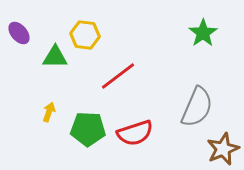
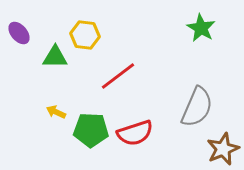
green star: moved 2 px left, 5 px up; rotated 8 degrees counterclockwise
yellow arrow: moved 7 px right; rotated 84 degrees counterclockwise
green pentagon: moved 3 px right, 1 px down
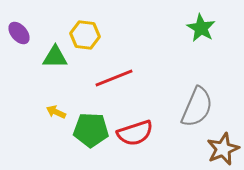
red line: moved 4 px left, 2 px down; rotated 15 degrees clockwise
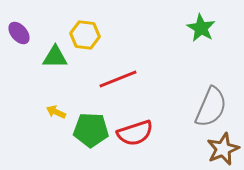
red line: moved 4 px right, 1 px down
gray semicircle: moved 14 px right
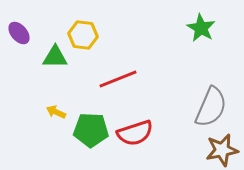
yellow hexagon: moved 2 px left
brown star: moved 1 px left, 1 px down; rotated 12 degrees clockwise
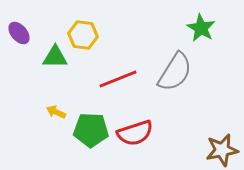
gray semicircle: moved 36 px left, 35 px up; rotated 9 degrees clockwise
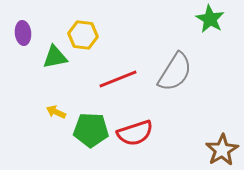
green star: moved 9 px right, 9 px up
purple ellipse: moved 4 px right; rotated 35 degrees clockwise
green triangle: rotated 12 degrees counterclockwise
brown star: rotated 20 degrees counterclockwise
